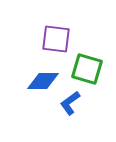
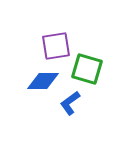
purple square: moved 7 px down; rotated 16 degrees counterclockwise
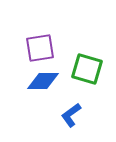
purple square: moved 16 px left, 2 px down
blue L-shape: moved 1 px right, 12 px down
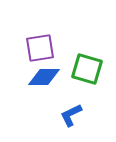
blue diamond: moved 1 px right, 4 px up
blue L-shape: rotated 10 degrees clockwise
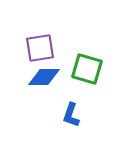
blue L-shape: rotated 45 degrees counterclockwise
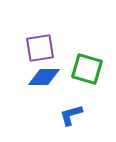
blue L-shape: rotated 55 degrees clockwise
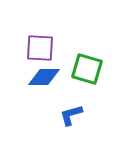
purple square: rotated 12 degrees clockwise
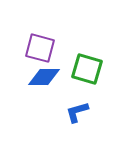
purple square: rotated 12 degrees clockwise
blue L-shape: moved 6 px right, 3 px up
